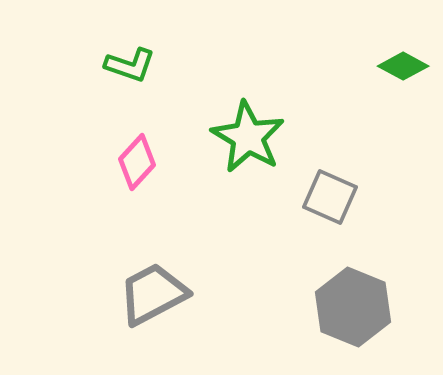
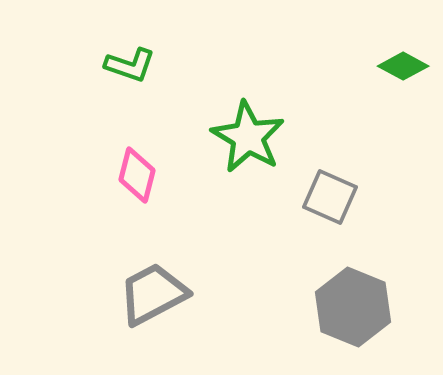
pink diamond: moved 13 px down; rotated 28 degrees counterclockwise
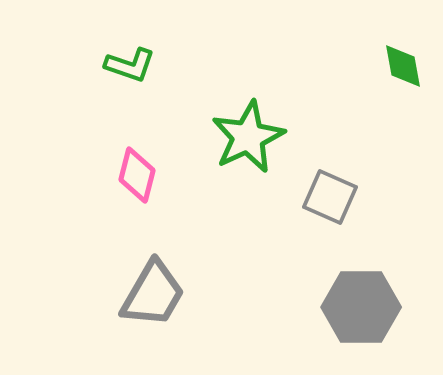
green diamond: rotated 51 degrees clockwise
green star: rotated 16 degrees clockwise
gray trapezoid: rotated 148 degrees clockwise
gray hexagon: moved 8 px right; rotated 22 degrees counterclockwise
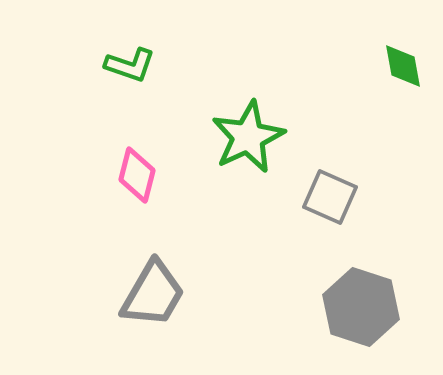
gray hexagon: rotated 18 degrees clockwise
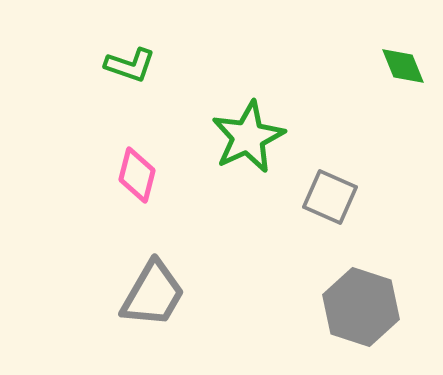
green diamond: rotated 12 degrees counterclockwise
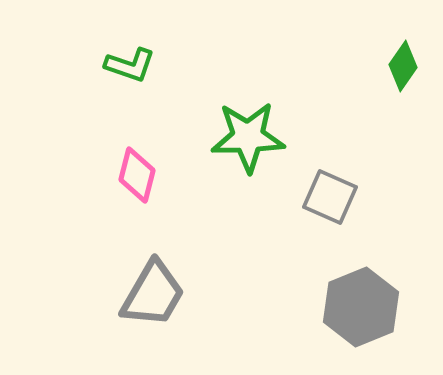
green diamond: rotated 57 degrees clockwise
green star: rotated 24 degrees clockwise
gray hexagon: rotated 20 degrees clockwise
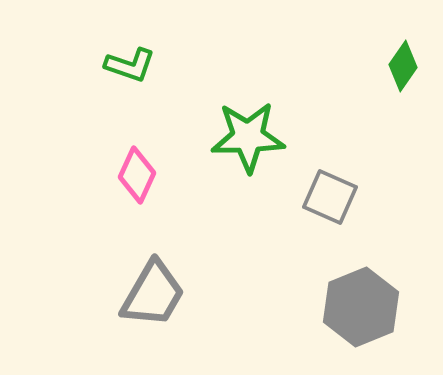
pink diamond: rotated 10 degrees clockwise
